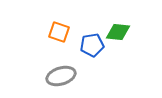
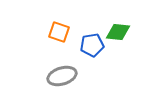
gray ellipse: moved 1 px right
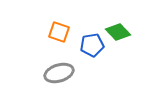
green diamond: rotated 40 degrees clockwise
gray ellipse: moved 3 px left, 3 px up
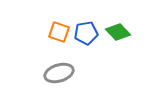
blue pentagon: moved 6 px left, 12 px up
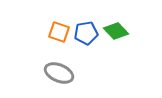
green diamond: moved 2 px left, 1 px up
gray ellipse: rotated 40 degrees clockwise
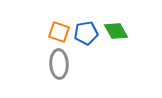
green diamond: rotated 15 degrees clockwise
gray ellipse: moved 9 px up; rotated 64 degrees clockwise
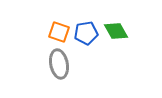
gray ellipse: rotated 8 degrees counterclockwise
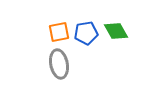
orange square: rotated 30 degrees counterclockwise
